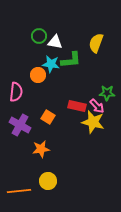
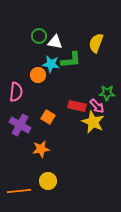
yellow star: rotated 10 degrees clockwise
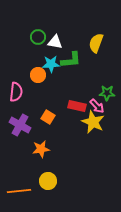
green circle: moved 1 px left, 1 px down
cyan star: rotated 12 degrees counterclockwise
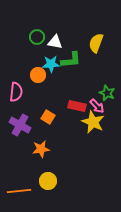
green circle: moved 1 px left
green star: rotated 21 degrees clockwise
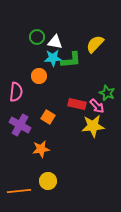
yellow semicircle: moved 1 px left, 1 px down; rotated 24 degrees clockwise
cyan star: moved 2 px right, 6 px up
orange circle: moved 1 px right, 1 px down
red rectangle: moved 2 px up
yellow star: moved 4 px down; rotated 30 degrees counterclockwise
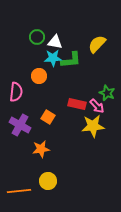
yellow semicircle: moved 2 px right
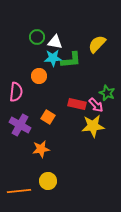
pink arrow: moved 1 px left, 1 px up
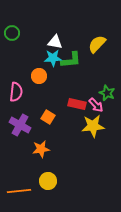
green circle: moved 25 px left, 4 px up
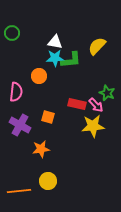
yellow semicircle: moved 2 px down
cyan star: moved 2 px right
orange square: rotated 16 degrees counterclockwise
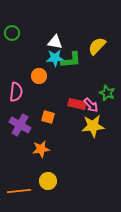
pink arrow: moved 5 px left
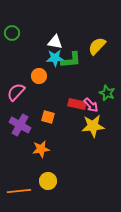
pink semicircle: rotated 144 degrees counterclockwise
